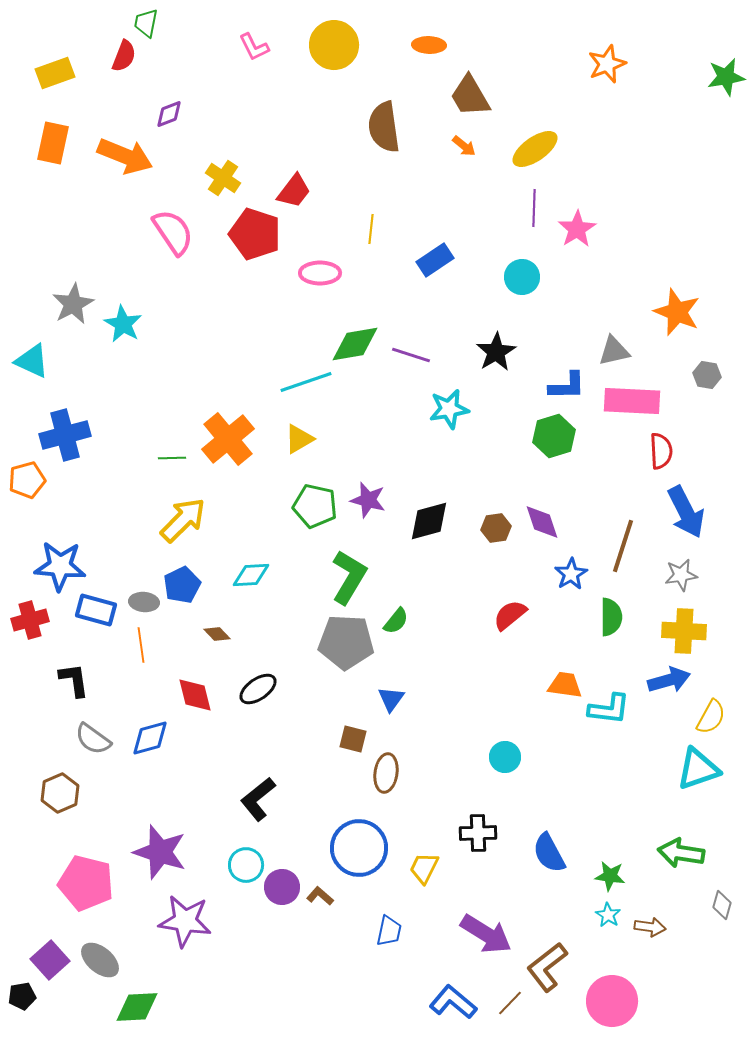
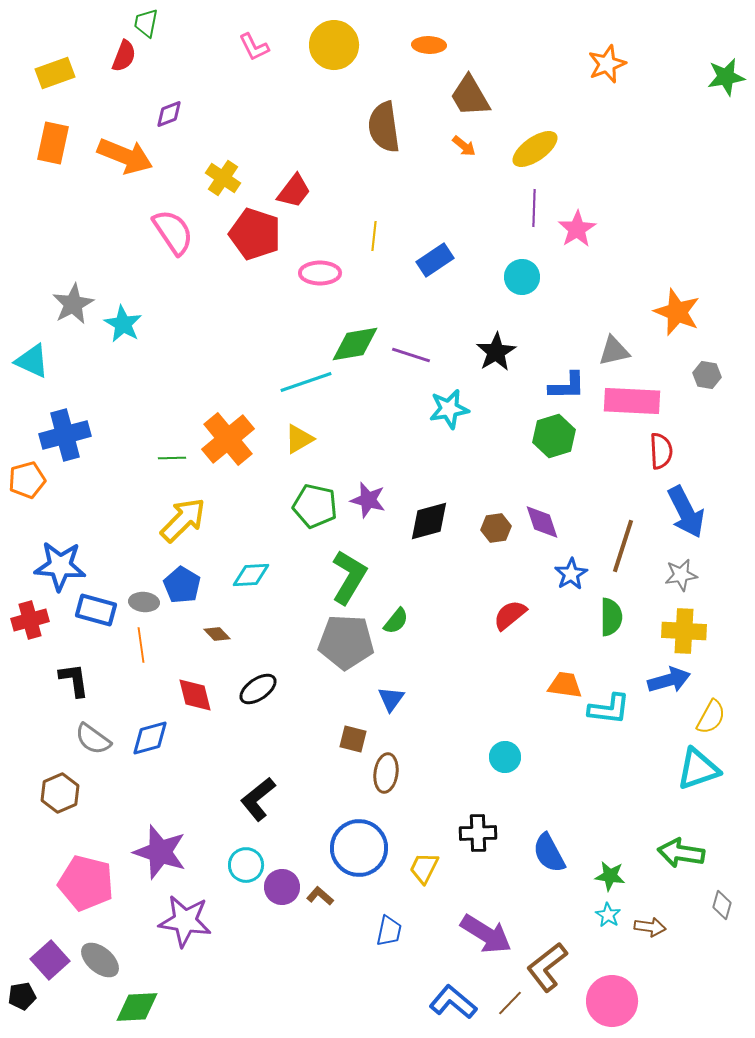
yellow line at (371, 229): moved 3 px right, 7 px down
blue pentagon at (182, 585): rotated 15 degrees counterclockwise
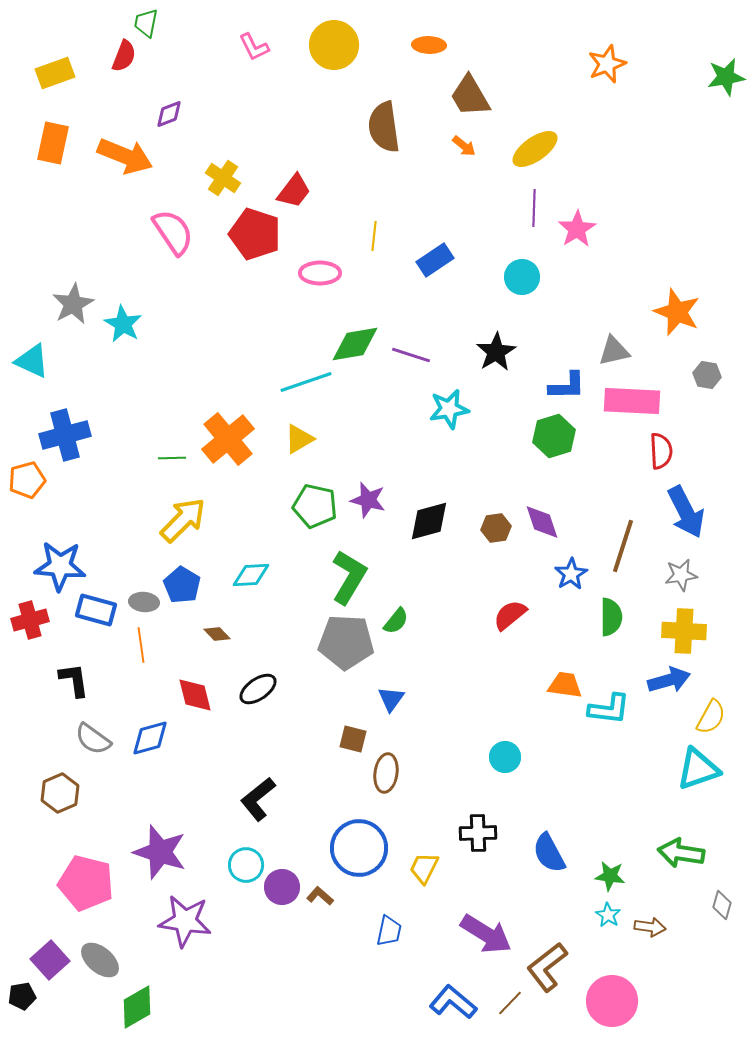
green diamond at (137, 1007): rotated 27 degrees counterclockwise
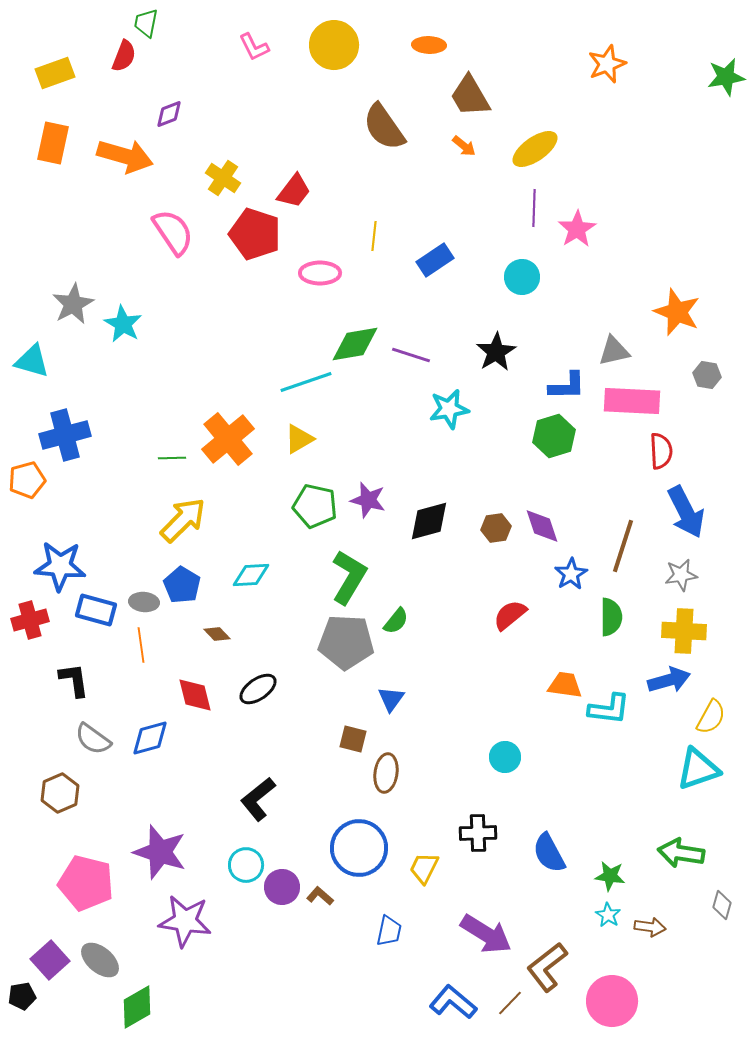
brown semicircle at (384, 127): rotated 27 degrees counterclockwise
orange arrow at (125, 156): rotated 6 degrees counterclockwise
cyan triangle at (32, 361): rotated 9 degrees counterclockwise
purple diamond at (542, 522): moved 4 px down
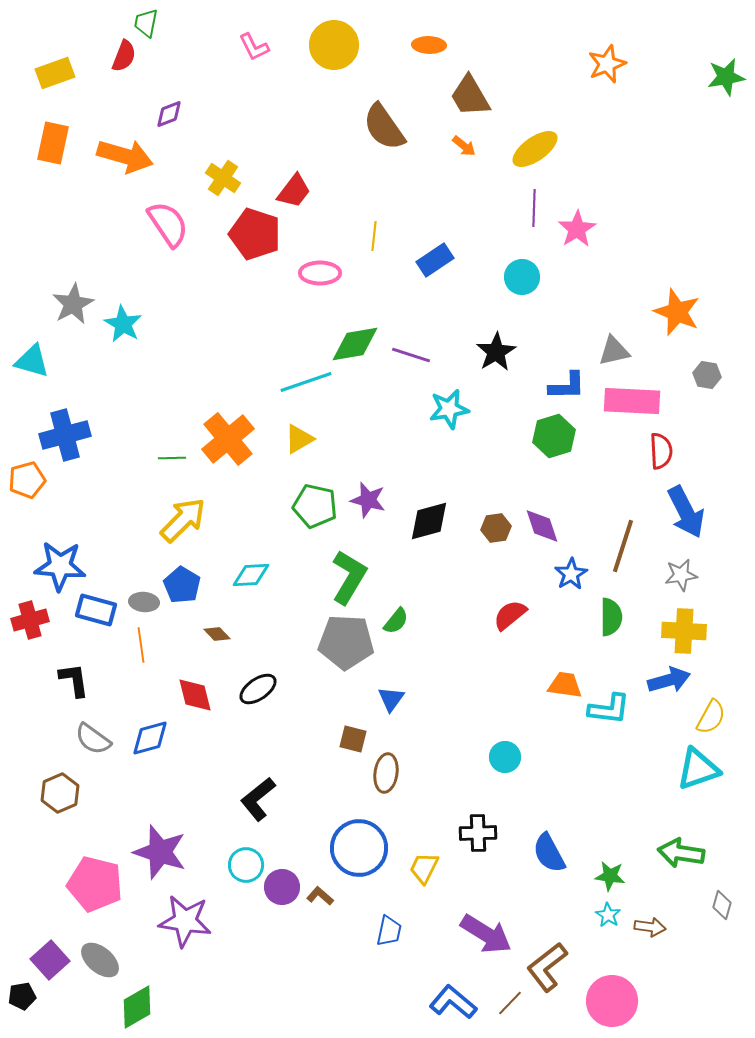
pink semicircle at (173, 232): moved 5 px left, 8 px up
pink pentagon at (86, 883): moved 9 px right, 1 px down
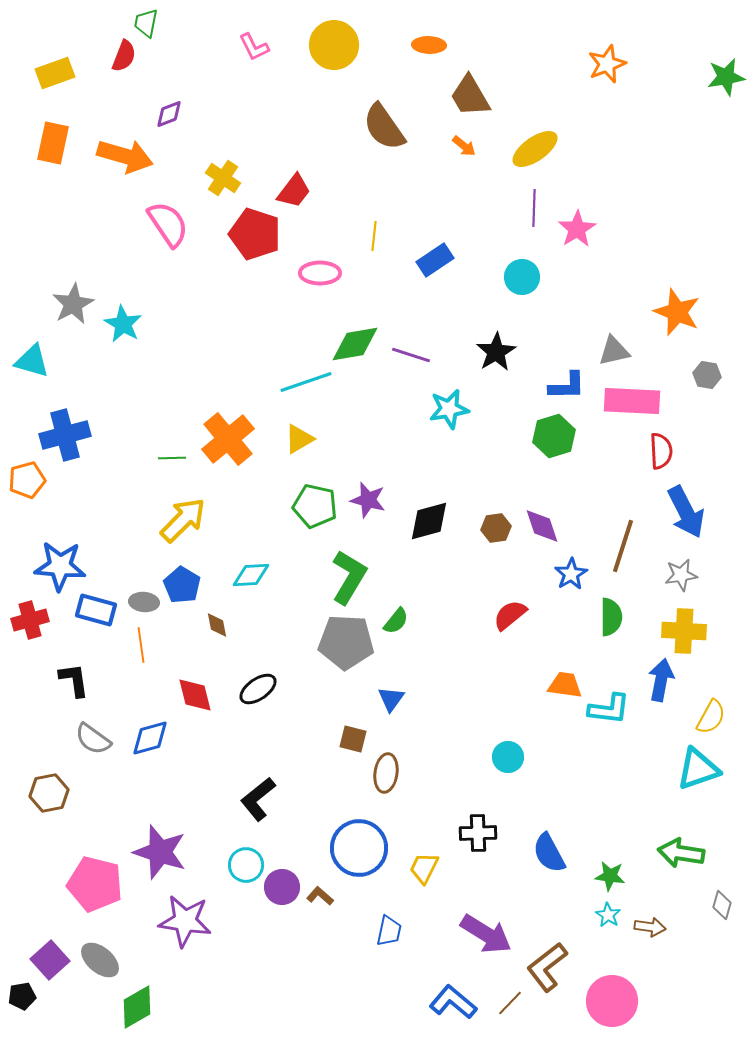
brown diamond at (217, 634): moved 9 px up; rotated 32 degrees clockwise
blue arrow at (669, 680): moved 8 px left; rotated 63 degrees counterclockwise
cyan circle at (505, 757): moved 3 px right
brown hexagon at (60, 793): moved 11 px left; rotated 12 degrees clockwise
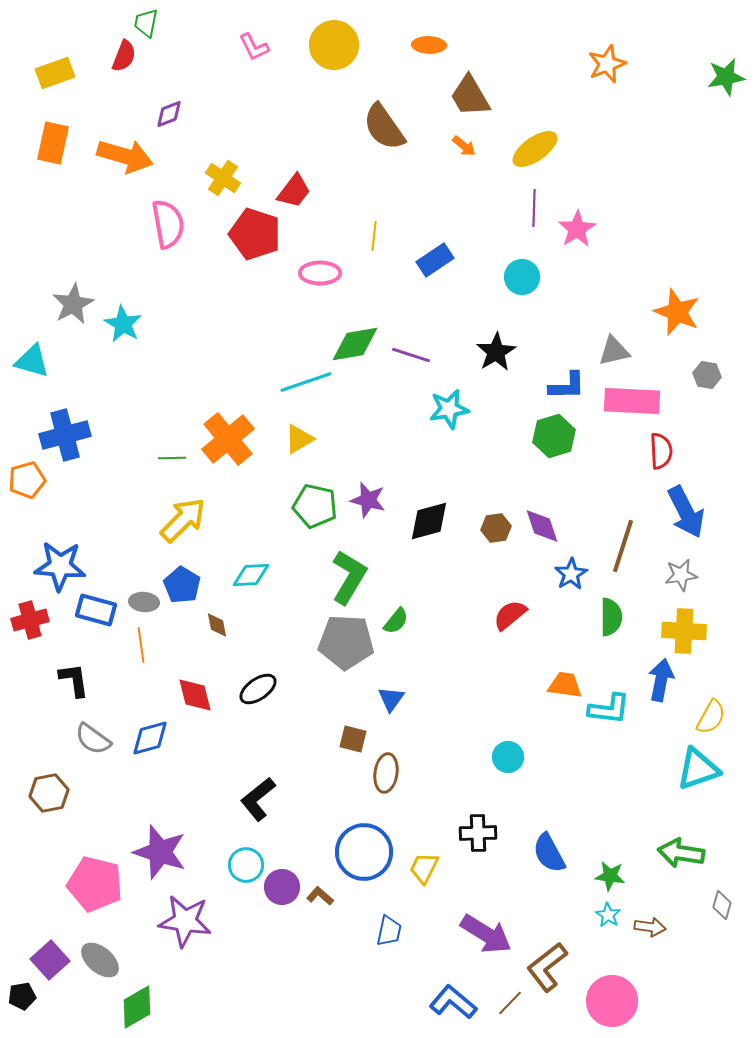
pink semicircle at (168, 224): rotated 24 degrees clockwise
blue circle at (359, 848): moved 5 px right, 4 px down
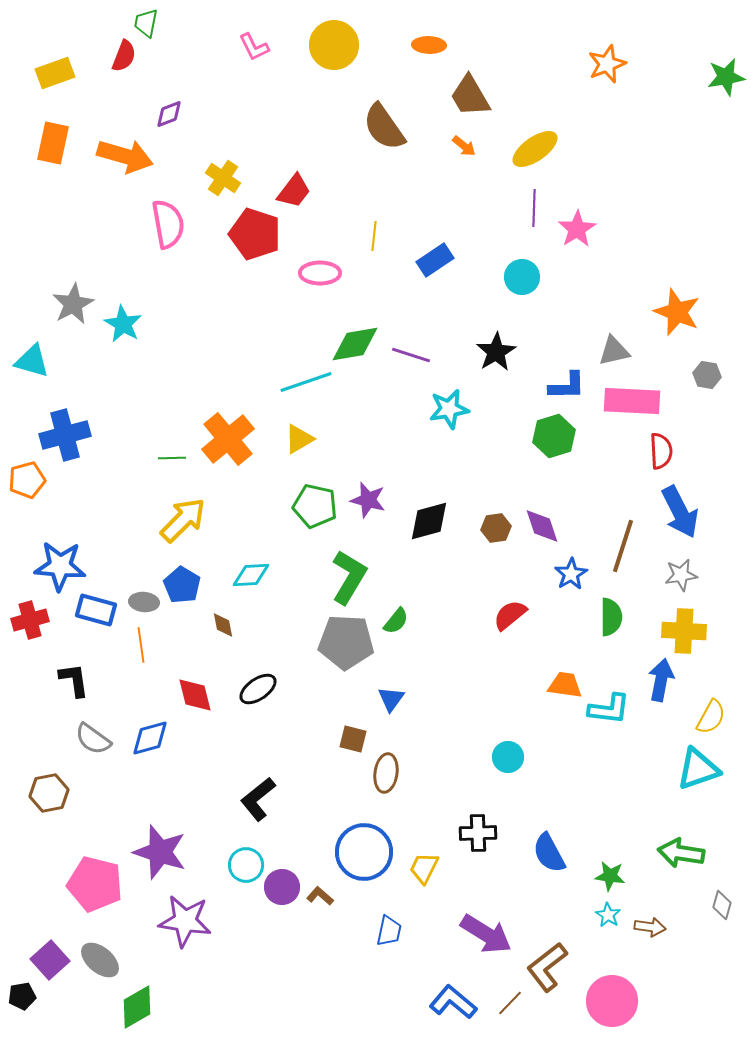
blue arrow at (686, 512): moved 6 px left
brown diamond at (217, 625): moved 6 px right
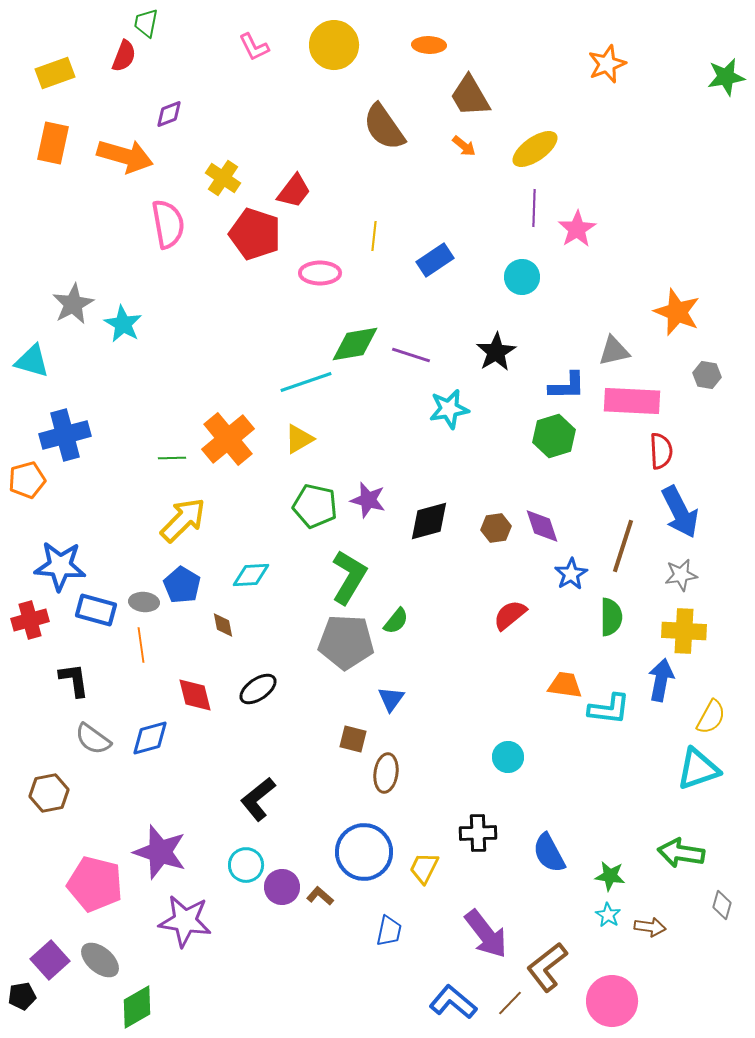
purple arrow at (486, 934): rotated 20 degrees clockwise
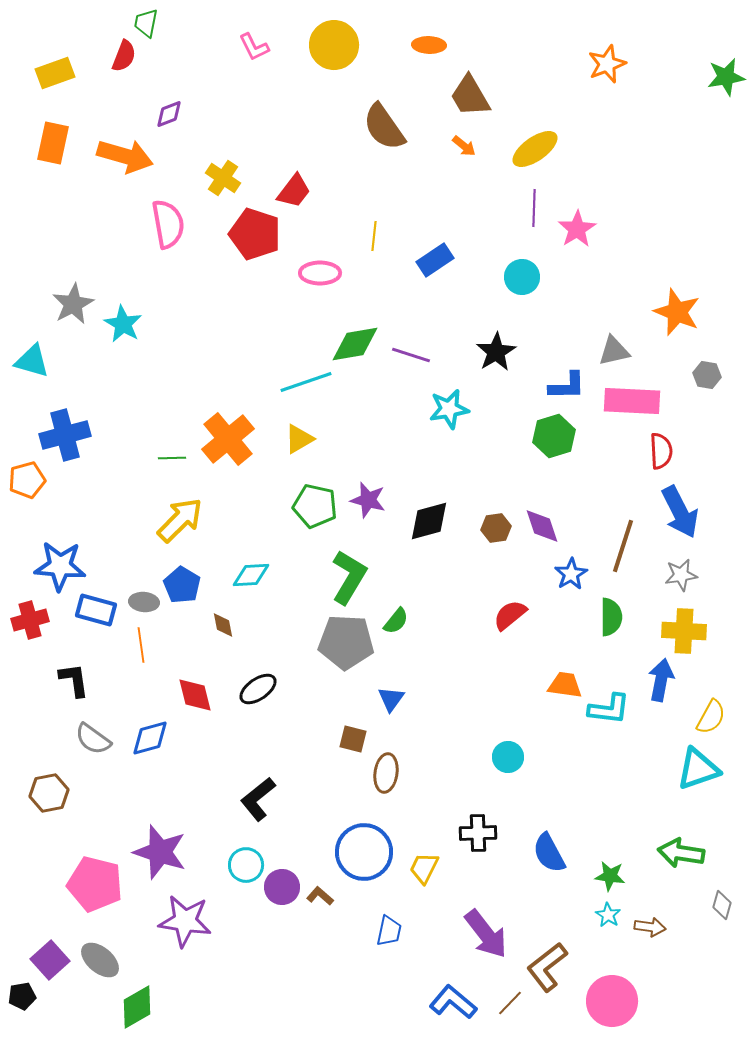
yellow arrow at (183, 520): moved 3 px left
